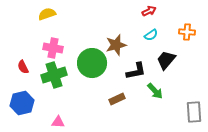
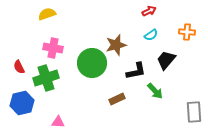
red semicircle: moved 4 px left
green cross: moved 8 px left, 3 px down
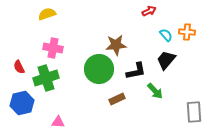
cyan semicircle: moved 15 px right; rotated 96 degrees counterclockwise
brown star: rotated 10 degrees clockwise
green circle: moved 7 px right, 6 px down
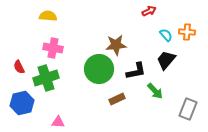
yellow semicircle: moved 1 px right, 2 px down; rotated 24 degrees clockwise
gray rectangle: moved 6 px left, 3 px up; rotated 25 degrees clockwise
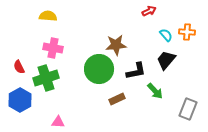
blue hexagon: moved 2 px left, 3 px up; rotated 15 degrees counterclockwise
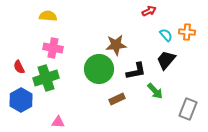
blue hexagon: moved 1 px right
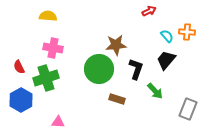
cyan semicircle: moved 1 px right, 1 px down
black L-shape: moved 2 px up; rotated 60 degrees counterclockwise
brown rectangle: rotated 42 degrees clockwise
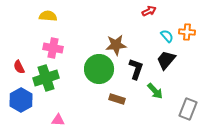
pink triangle: moved 2 px up
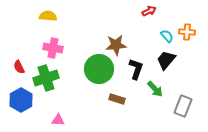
green arrow: moved 2 px up
gray rectangle: moved 5 px left, 3 px up
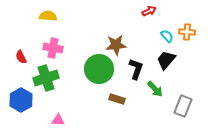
red semicircle: moved 2 px right, 10 px up
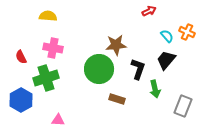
orange cross: rotated 21 degrees clockwise
black L-shape: moved 2 px right
green arrow: rotated 30 degrees clockwise
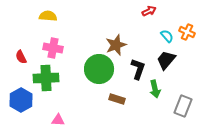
brown star: rotated 15 degrees counterclockwise
green cross: rotated 15 degrees clockwise
